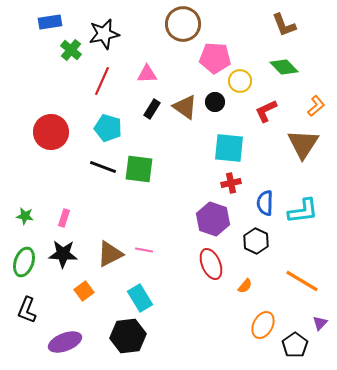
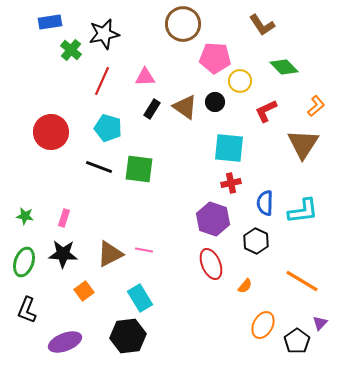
brown L-shape at (284, 25): moved 22 px left; rotated 12 degrees counterclockwise
pink triangle at (147, 74): moved 2 px left, 3 px down
black line at (103, 167): moved 4 px left
black pentagon at (295, 345): moved 2 px right, 4 px up
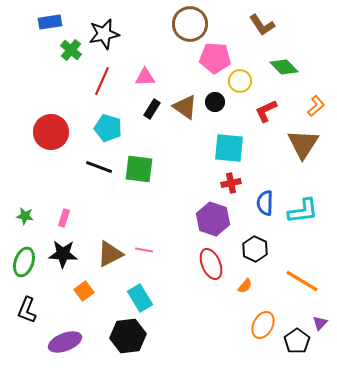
brown circle at (183, 24): moved 7 px right
black hexagon at (256, 241): moved 1 px left, 8 px down
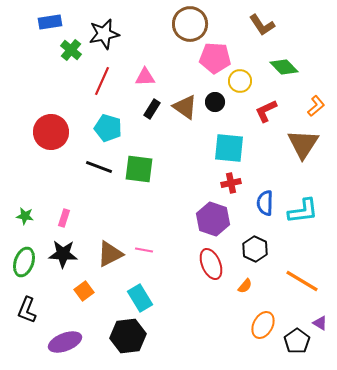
purple triangle at (320, 323): rotated 42 degrees counterclockwise
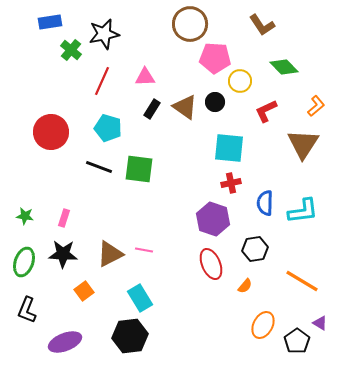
black hexagon at (255, 249): rotated 25 degrees clockwise
black hexagon at (128, 336): moved 2 px right
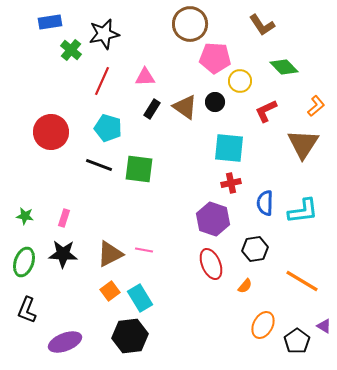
black line at (99, 167): moved 2 px up
orange square at (84, 291): moved 26 px right
purple triangle at (320, 323): moved 4 px right, 3 px down
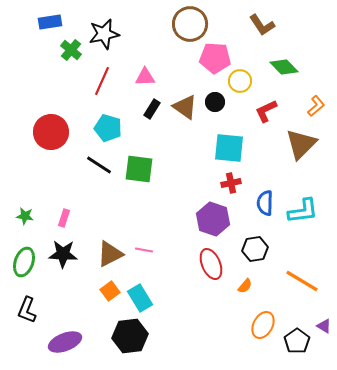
brown triangle at (303, 144): moved 2 px left; rotated 12 degrees clockwise
black line at (99, 165): rotated 12 degrees clockwise
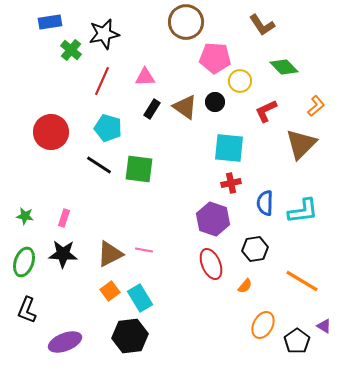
brown circle at (190, 24): moved 4 px left, 2 px up
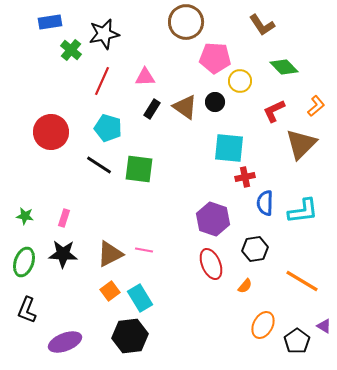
red L-shape at (266, 111): moved 8 px right
red cross at (231, 183): moved 14 px right, 6 px up
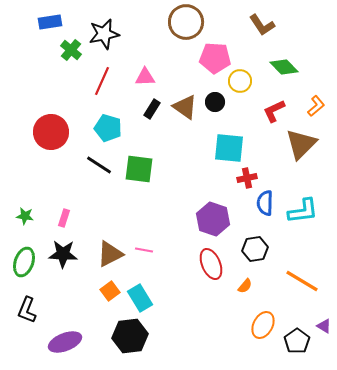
red cross at (245, 177): moved 2 px right, 1 px down
